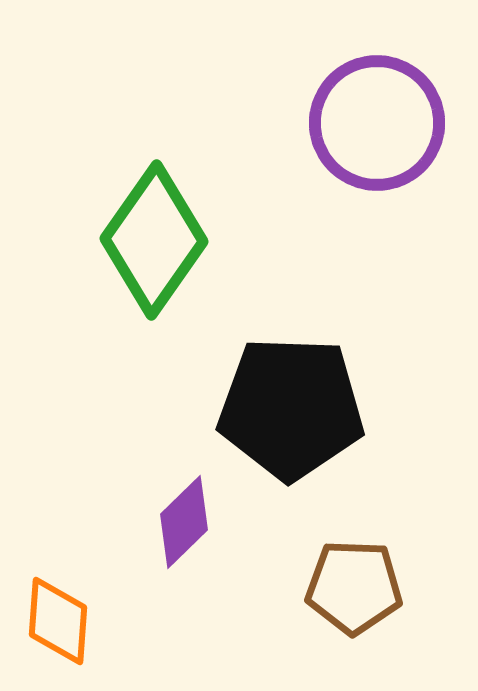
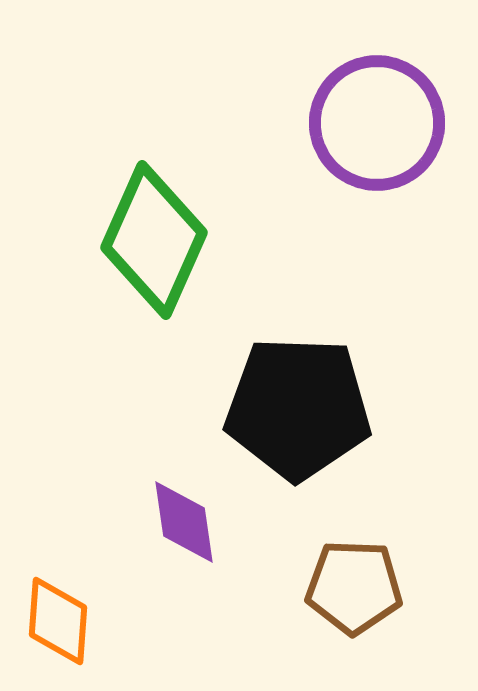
green diamond: rotated 11 degrees counterclockwise
black pentagon: moved 7 px right
purple diamond: rotated 54 degrees counterclockwise
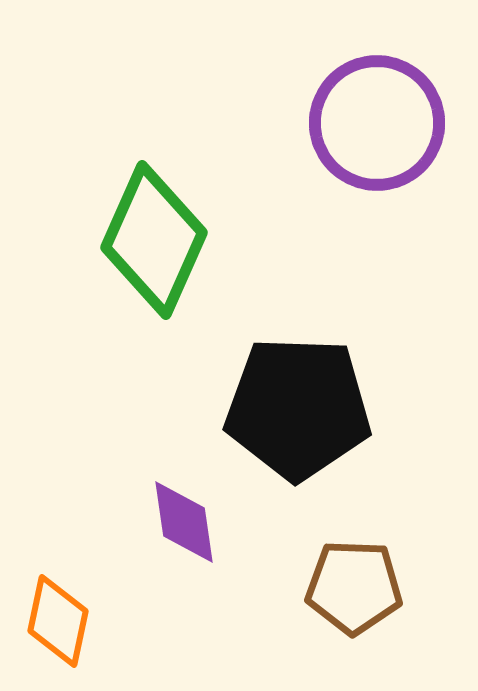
orange diamond: rotated 8 degrees clockwise
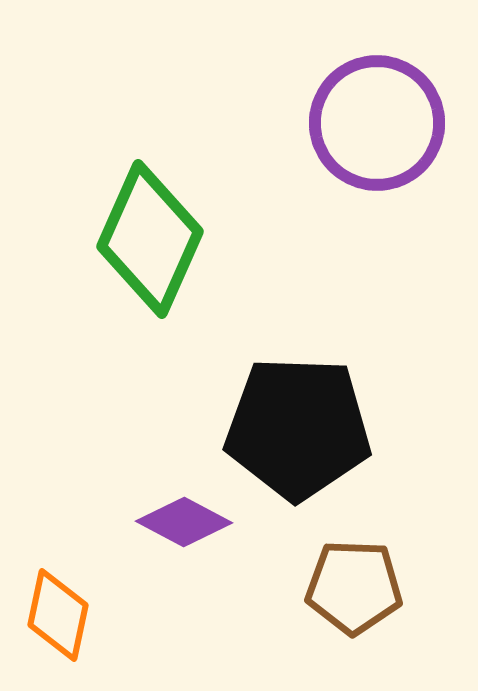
green diamond: moved 4 px left, 1 px up
black pentagon: moved 20 px down
purple diamond: rotated 54 degrees counterclockwise
orange diamond: moved 6 px up
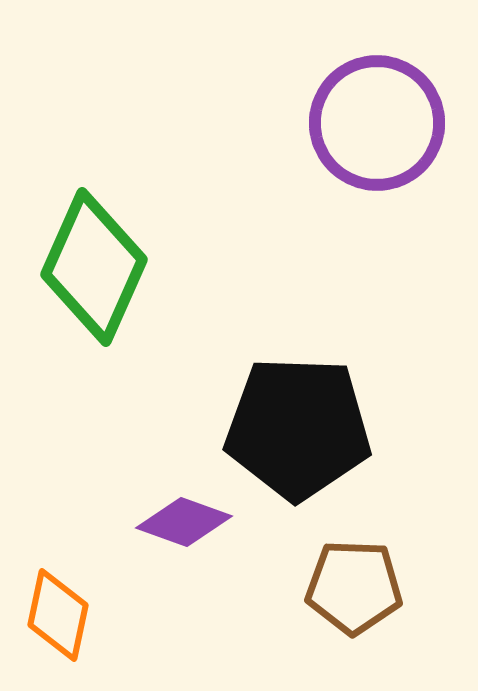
green diamond: moved 56 px left, 28 px down
purple diamond: rotated 8 degrees counterclockwise
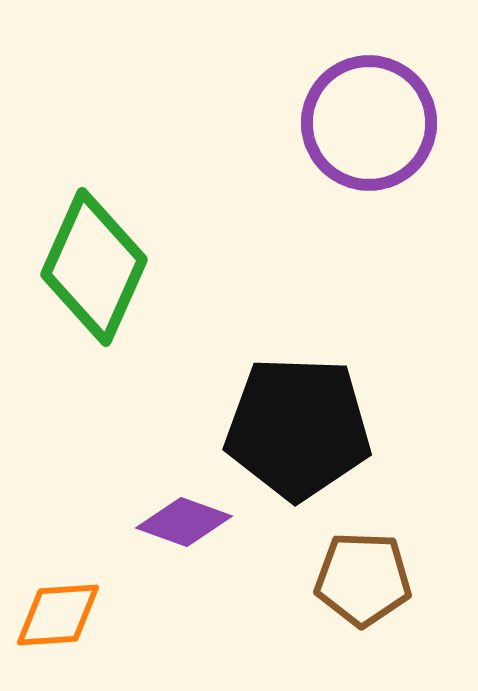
purple circle: moved 8 px left
brown pentagon: moved 9 px right, 8 px up
orange diamond: rotated 74 degrees clockwise
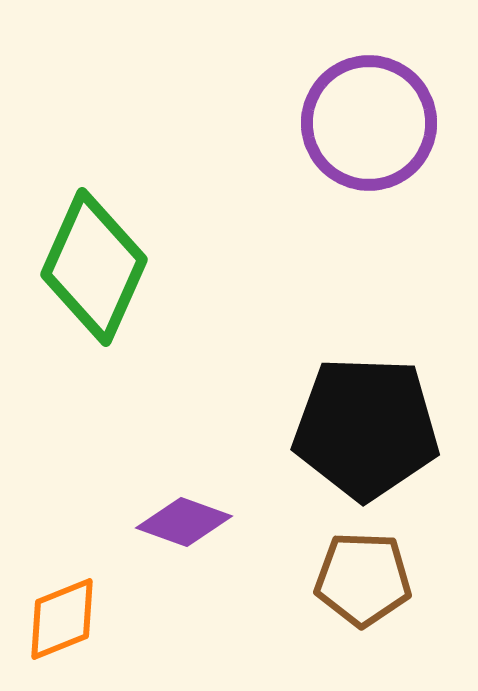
black pentagon: moved 68 px right
orange diamond: moved 4 px right, 4 px down; rotated 18 degrees counterclockwise
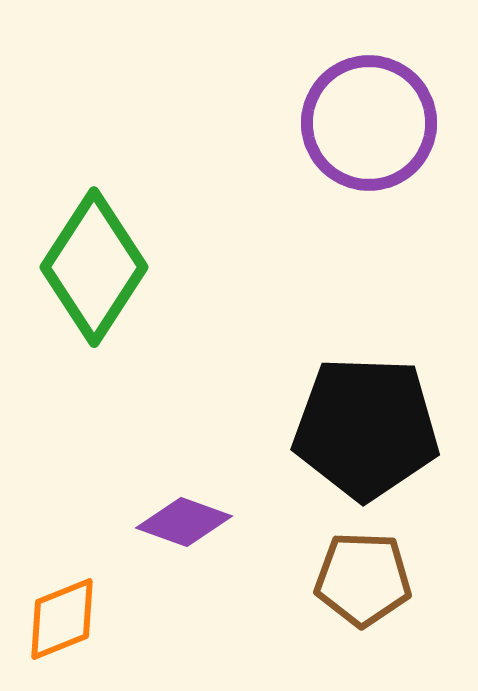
green diamond: rotated 9 degrees clockwise
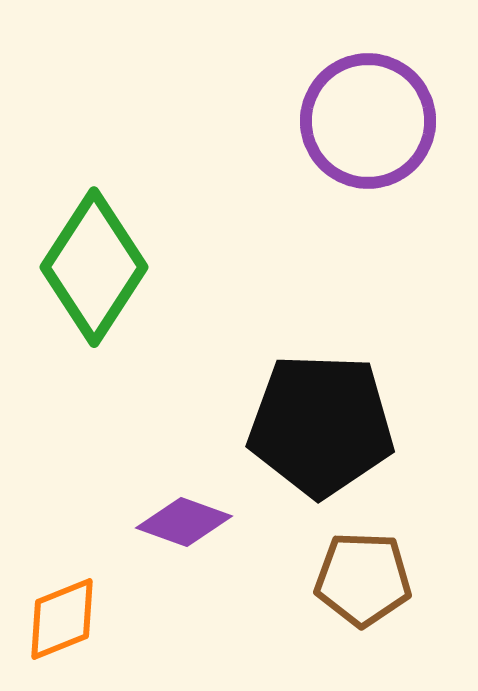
purple circle: moved 1 px left, 2 px up
black pentagon: moved 45 px left, 3 px up
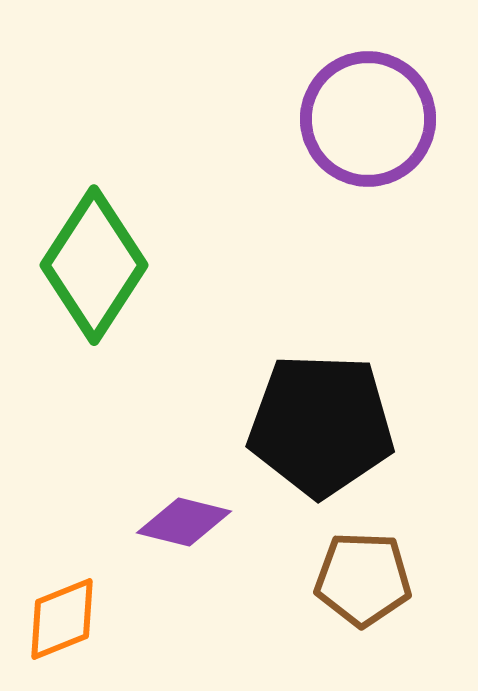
purple circle: moved 2 px up
green diamond: moved 2 px up
purple diamond: rotated 6 degrees counterclockwise
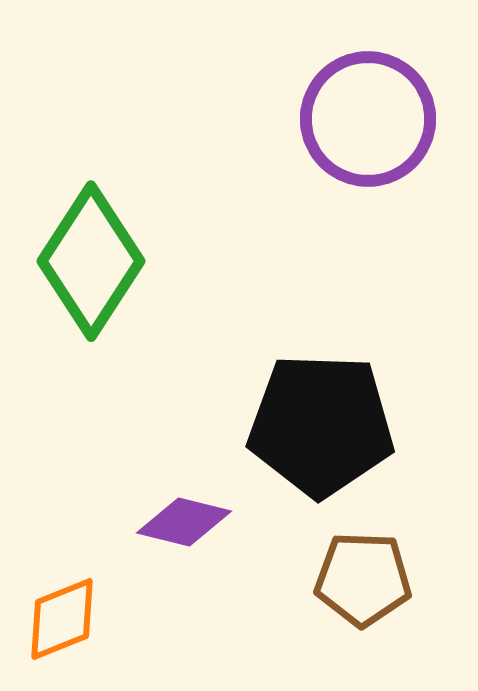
green diamond: moved 3 px left, 4 px up
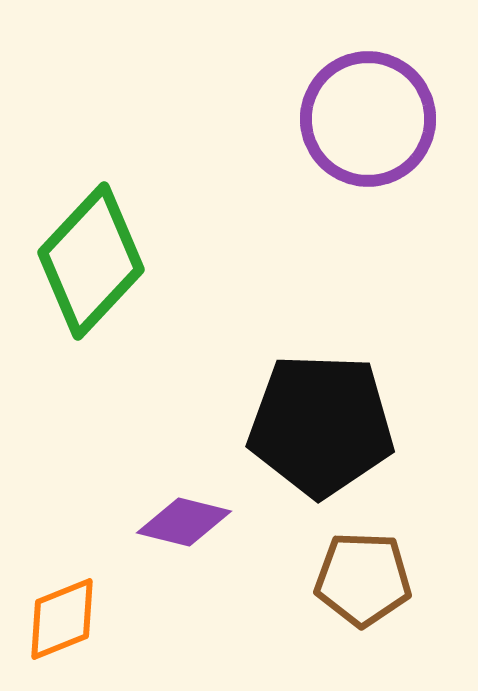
green diamond: rotated 10 degrees clockwise
